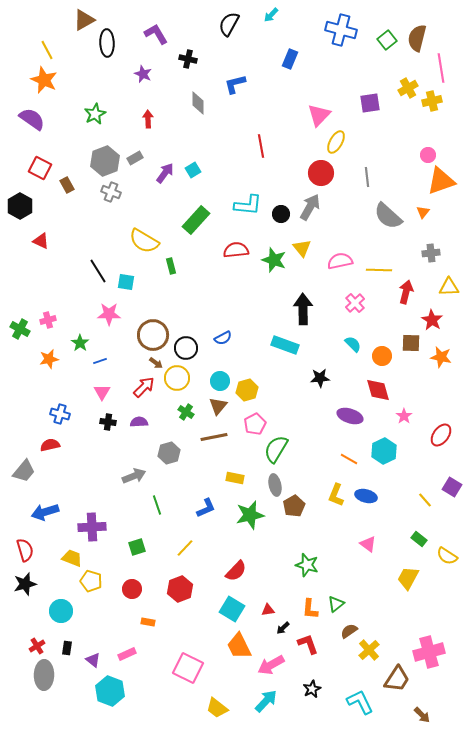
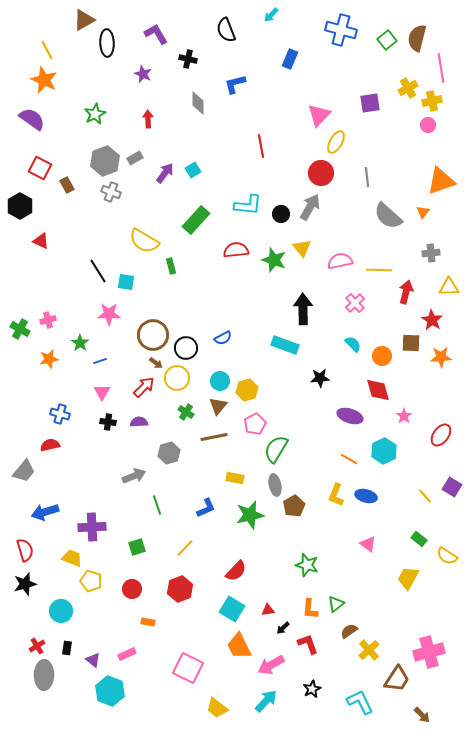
black semicircle at (229, 24): moved 3 px left, 6 px down; rotated 50 degrees counterclockwise
pink circle at (428, 155): moved 30 px up
orange star at (441, 357): rotated 15 degrees counterclockwise
yellow line at (425, 500): moved 4 px up
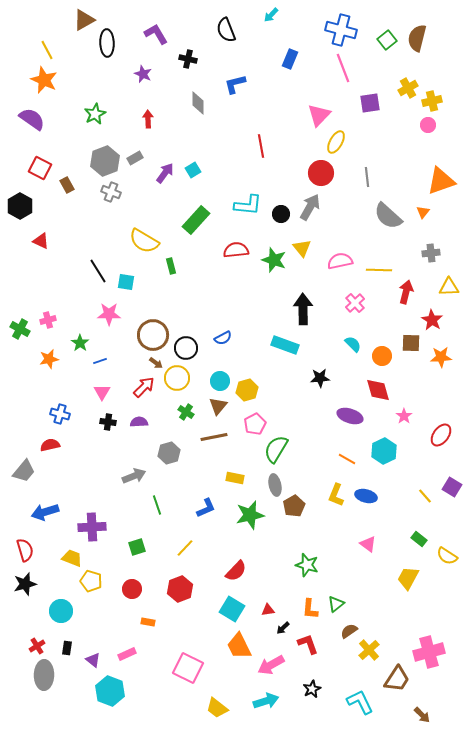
pink line at (441, 68): moved 98 px left; rotated 12 degrees counterclockwise
orange line at (349, 459): moved 2 px left
cyan arrow at (266, 701): rotated 30 degrees clockwise
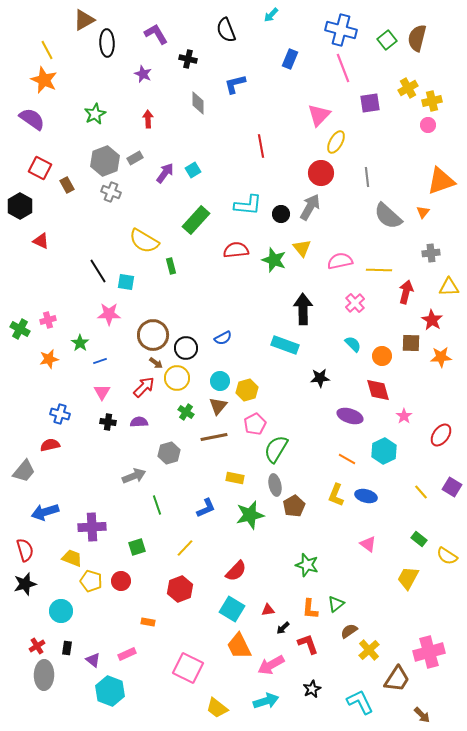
yellow line at (425, 496): moved 4 px left, 4 px up
red circle at (132, 589): moved 11 px left, 8 px up
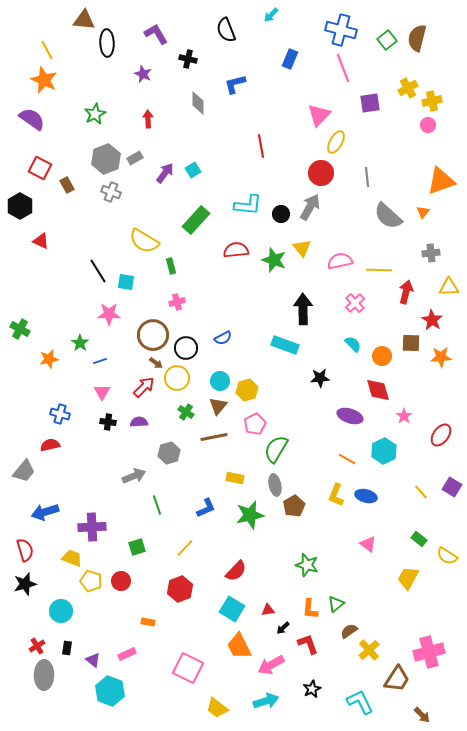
brown triangle at (84, 20): rotated 35 degrees clockwise
gray hexagon at (105, 161): moved 1 px right, 2 px up
pink cross at (48, 320): moved 129 px right, 18 px up
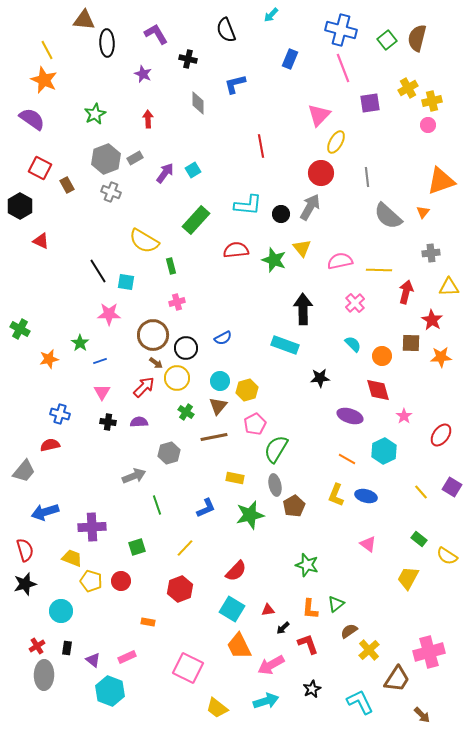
pink rectangle at (127, 654): moved 3 px down
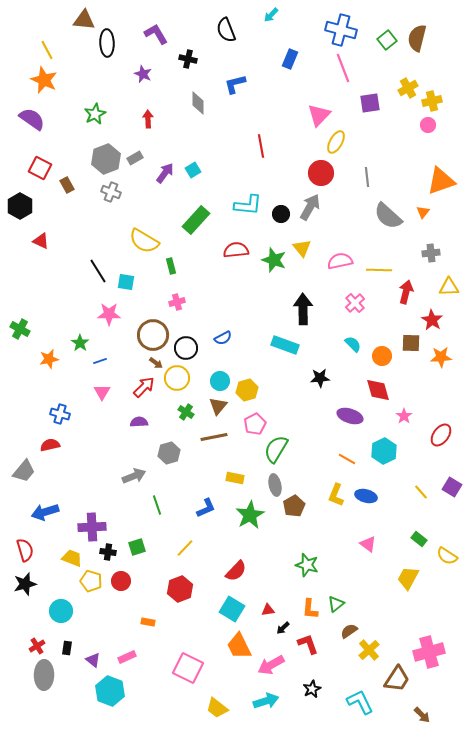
black cross at (108, 422): moved 130 px down
green star at (250, 515): rotated 16 degrees counterclockwise
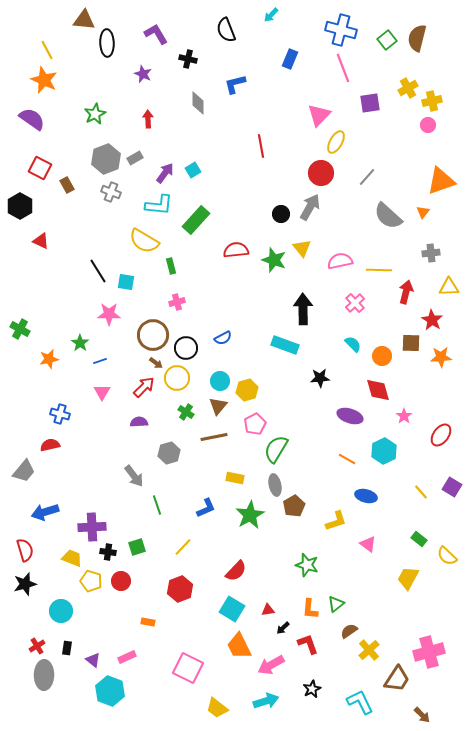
gray line at (367, 177): rotated 48 degrees clockwise
cyan L-shape at (248, 205): moved 89 px left
gray arrow at (134, 476): rotated 75 degrees clockwise
yellow L-shape at (336, 495): moved 26 px down; rotated 130 degrees counterclockwise
yellow line at (185, 548): moved 2 px left, 1 px up
yellow semicircle at (447, 556): rotated 10 degrees clockwise
